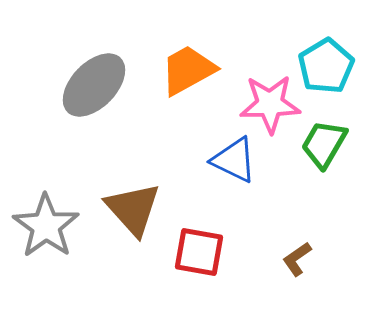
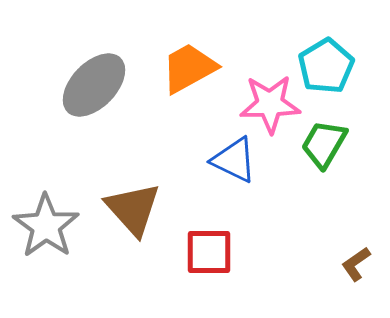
orange trapezoid: moved 1 px right, 2 px up
red square: moved 10 px right; rotated 10 degrees counterclockwise
brown L-shape: moved 59 px right, 5 px down
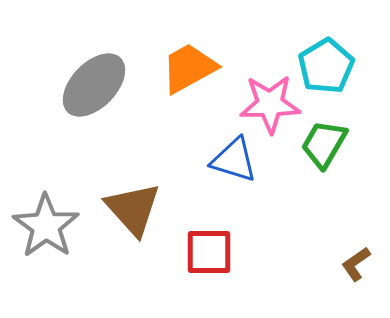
blue triangle: rotated 9 degrees counterclockwise
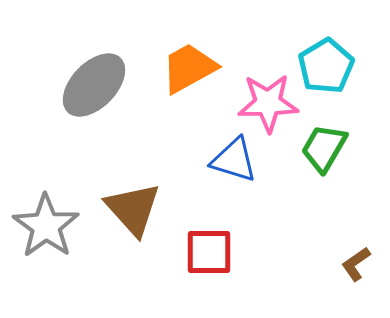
pink star: moved 2 px left, 1 px up
green trapezoid: moved 4 px down
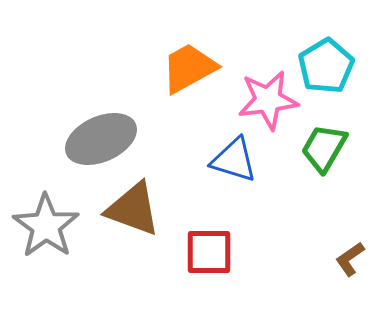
gray ellipse: moved 7 px right, 54 px down; rotated 22 degrees clockwise
pink star: moved 3 px up; rotated 6 degrees counterclockwise
brown triangle: rotated 28 degrees counterclockwise
brown L-shape: moved 6 px left, 5 px up
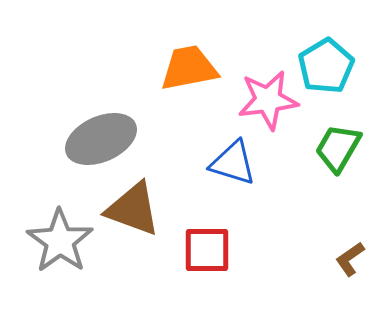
orange trapezoid: rotated 18 degrees clockwise
green trapezoid: moved 14 px right
blue triangle: moved 1 px left, 3 px down
gray star: moved 14 px right, 15 px down
red square: moved 2 px left, 2 px up
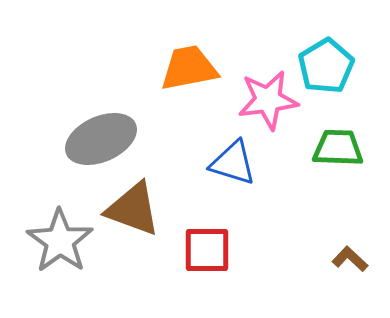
green trapezoid: rotated 62 degrees clockwise
brown L-shape: rotated 78 degrees clockwise
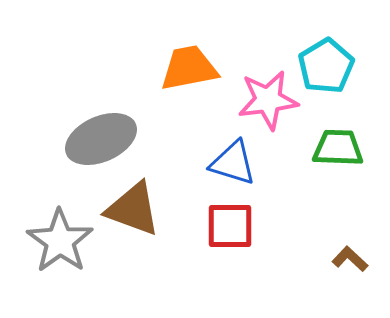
red square: moved 23 px right, 24 px up
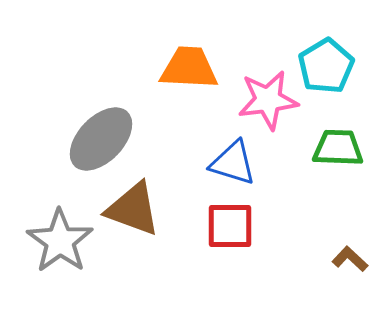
orange trapezoid: rotated 14 degrees clockwise
gray ellipse: rotated 22 degrees counterclockwise
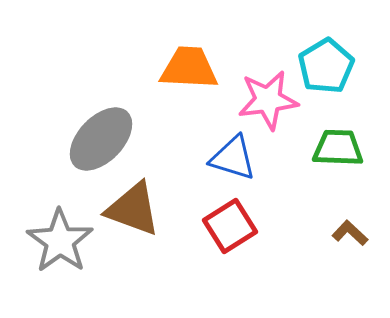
blue triangle: moved 5 px up
red square: rotated 32 degrees counterclockwise
brown L-shape: moved 26 px up
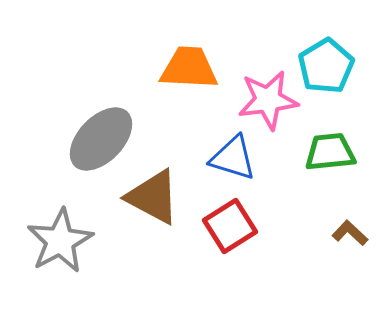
green trapezoid: moved 8 px left, 4 px down; rotated 8 degrees counterclockwise
brown triangle: moved 20 px right, 12 px up; rotated 8 degrees clockwise
gray star: rotated 8 degrees clockwise
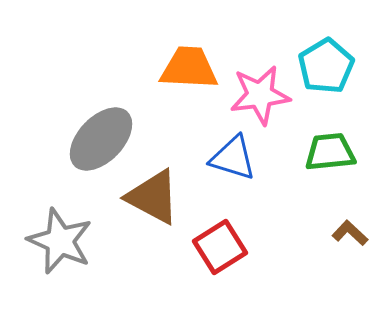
pink star: moved 8 px left, 5 px up
red square: moved 10 px left, 21 px down
gray star: rotated 20 degrees counterclockwise
